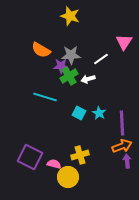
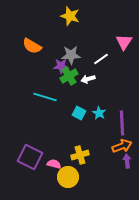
orange semicircle: moved 9 px left, 4 px up
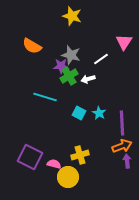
yellow star: moved 2 px right
gray star: rotated 18 degrees clockwise
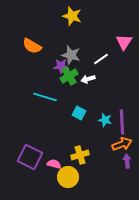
cyan star: moved 6 px right, 7 px down; rotated 16 degrees counterclockwise
purple line: moved 1 px up
orange arrow: moved 2 px up
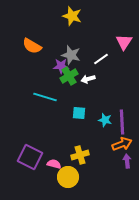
cyan square: rotated 24 degrees counterclockwise
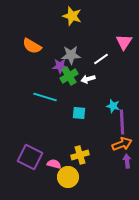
gray star: rotated 18 degrees counterclockwise
purple star: moved 1 px left
cyan star: moved 8 px right, 14 px up
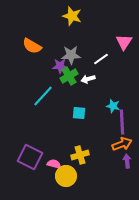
cyan line: moved 2 px left, 1 px up; rotated 65 degrees counterclockwise
yellow circle: moved 2 px left, 1 px up
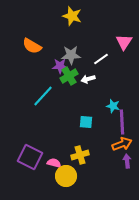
cyan square: moved 7 px right, 9 px down
pink semicircle: moved 1 px up
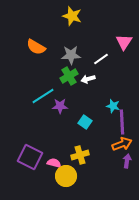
orange semicircle: moved 4 px right, 1 px down
purple star: moved 40 px down
cyan line: rotated 15 degrees clockwise
cyan square: moved 1 px left; rotated 32 degrees clockwise
purple arrow: rotated 16 degrees clockwise
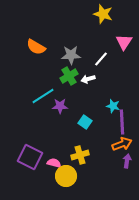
yellow star: moved 31 px right, 2 px up
white line: rotated 14 degrees counterclockwise
